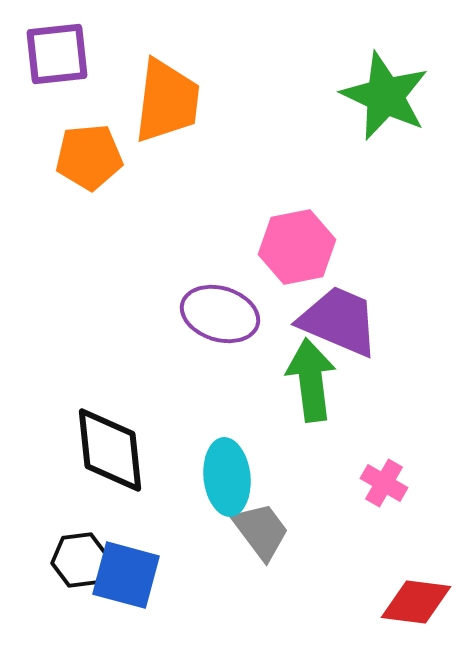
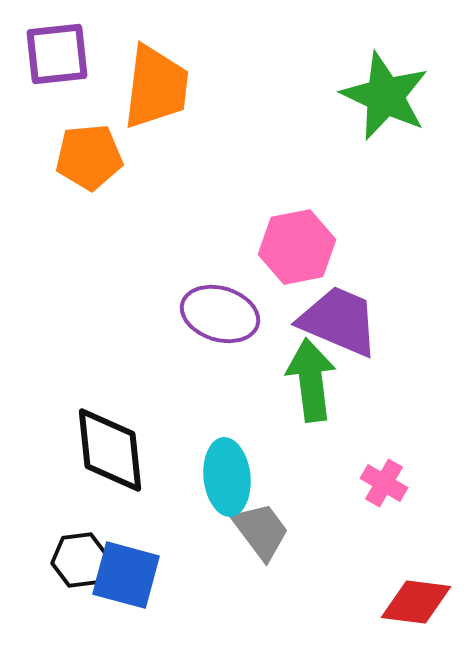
orange trapezoid: moved 11 px left, 14 px up
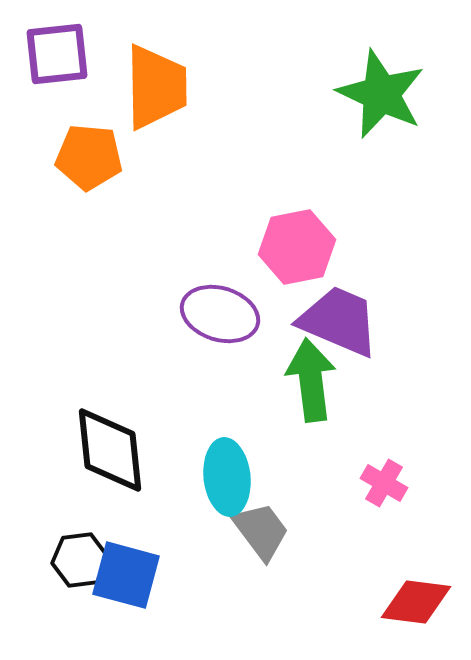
orange trapezoid: rotated 8 degrees counterclockwise
green star: moved 4 px left, 2 px up
orange pentagon: rotated 10 degrees clockwise
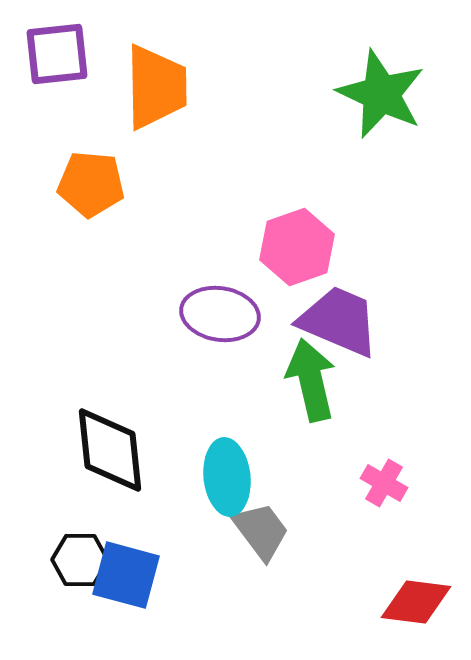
orange pentagon: moved 2 px right, 27 px down
pink hexagon: rotated 8 degrees counterclockwise
purple ellipse: rotated 8 degrees counterclockwise
green arrow: rotated 6 degrees counterclockwise
black hexagon: rotated 8 degrees clockwise
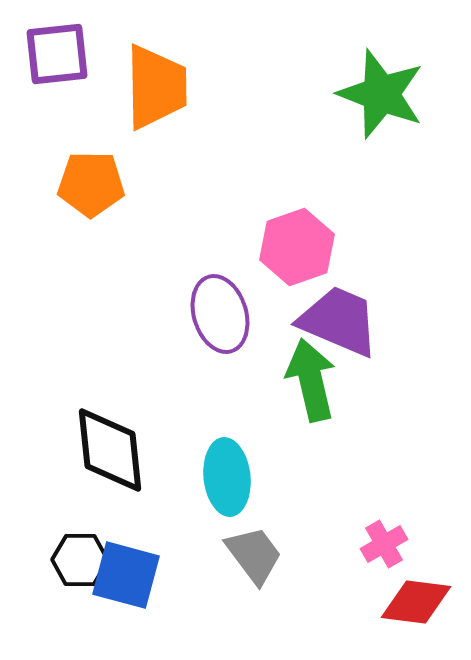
green star: rotated 4 degrees counterclockwise
orange pentagon: rotated 4 degrees counterclockwise
purple ellipse: rotated 64 degrees clockwise
pink cross: moved 61 px down; rotated 30 degrees clockwise
gray trapezoid: moved 7 px left, 24 px down
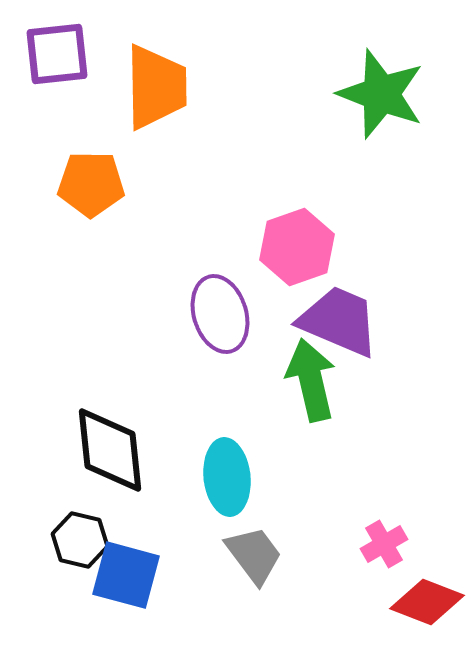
black hexagon: moved 20 px up; rotated 12 degrees clockwise
red diamond: moved 11 px right; rotated 14 degrees clockwise
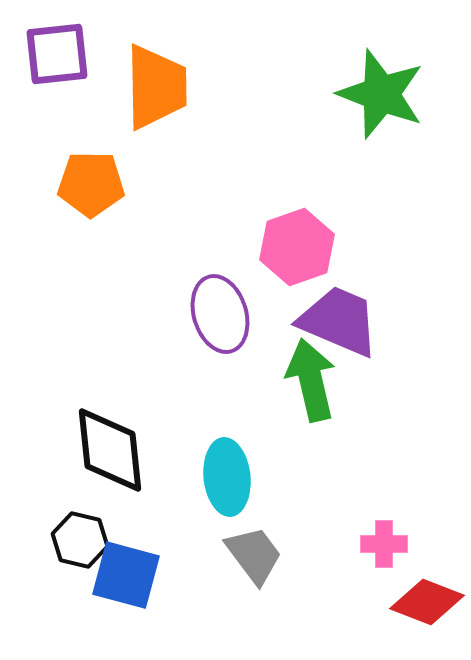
pink cross: rotated 30 degrees clockwise
